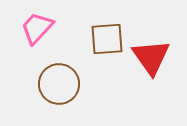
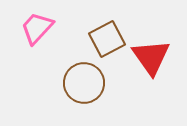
brown square: rotated 24 degrees counterclockwise
brown circle: moved 25 px right, 1 px up
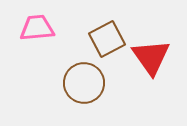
pink trapezoid: rotated 42 degrees clockwise
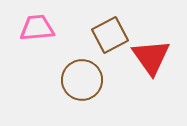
brown square: moved 3 px right, 4 px up
brown circle: moved 2 px left, 3 px up
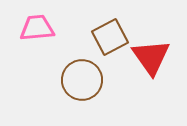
brown square: moved 2 px down
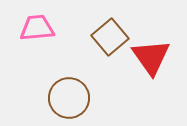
brown square: rotated 12 degrees counterclockwise
brown circle: moved 13 px left, 18 px down
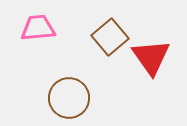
pink trapezoid: moved 1 px right
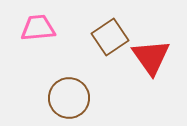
brown square: rotated 6 degrees clockwise
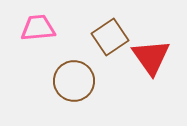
brown circle: moved 5 px right, 17 px up
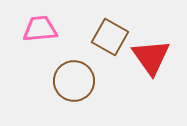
pink trapezoid: moved 2 px right, 1 px down
brown square: rotated 27 degrees counterclockwise
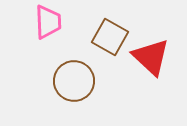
pink trapezoid: moved 8 px right, 7 px up; rotated 93 degrees clockwise
red triangle: rotated 12 degrees counterclockwise
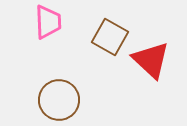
red triangle: moved 3 px down
brown circle: moved 15 px left, 19 px down
